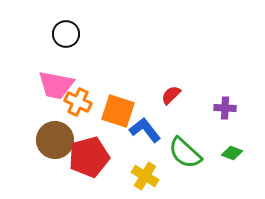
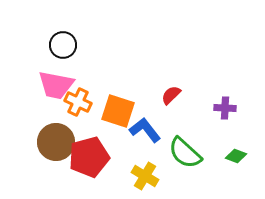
black circle: moved 3 px left, 11 px down
brown circle: moved 1 px right, 2 px down
green diamond: moved 4 px right, 3 px down
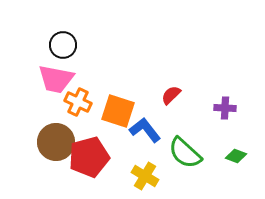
pink trapezoid: moved 6 px up
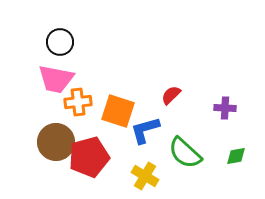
black circle: moved 3 px left, 3 px up
orange cross: rotated 32 degrees counterclockwise
blue L-shape: rotated 68 degrees counterclockwise
green diamond: rotated 30 degrees counterclockwise
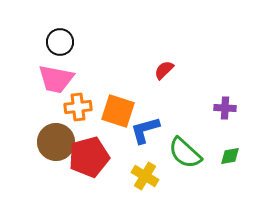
red semicircle: moved 7 px left, 25 px up
orange cross: moved 5 px down
green diamond: moved 6 px left
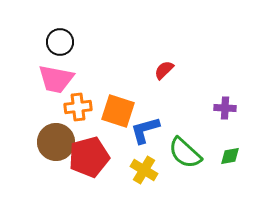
yellow cross: moved 1 px left, 6 px up
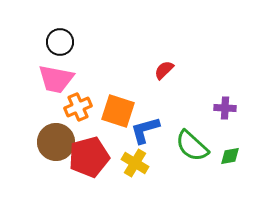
orange cross: rotated 16 degrees counterclockwise
green semicircle: moved 7 px right, 7 px up
yellow cross: moved 9 px left, 7 px up
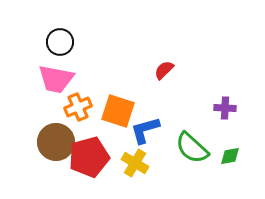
green semicircle: moved 2 px down
